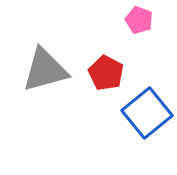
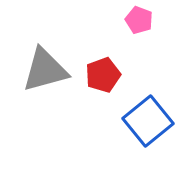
red pentagon: moved 3 px left, 2 px down; rotated 24 degrees clockwise
blue square: moved 1 px right, 8 px down
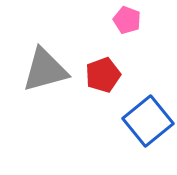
pink pentagon: moved 12 px left
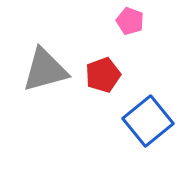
pink pentagon: moved 3 px right, 1 px down
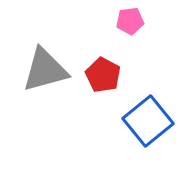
pink pentagon: rotated 28 degrees counterclockwise
red pentagon: rotated 24 degrees counterclockwise
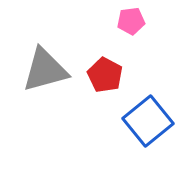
pink pentagon: moved 1 px right
red pentagon: moved 2 px right
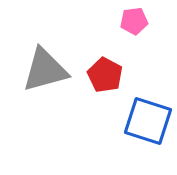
pink pentagon: moved 3 px right
blue square: rotated 33 degrees counterclockwise
